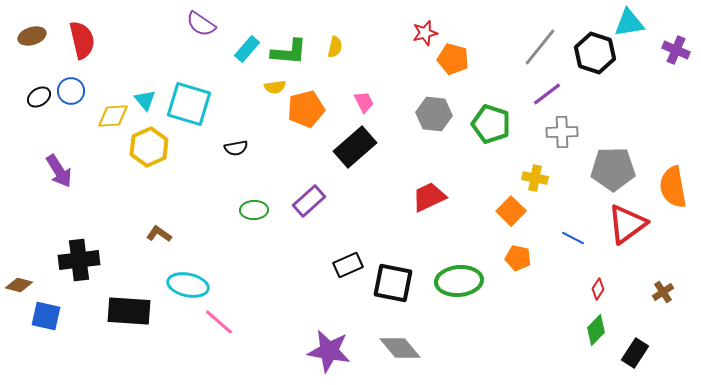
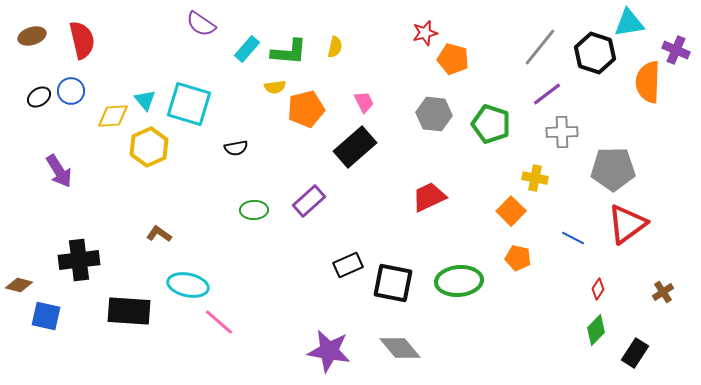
orange semicircle at (673, 187): moved 25 px left, 105 px up; rotated 12 degrees clockwise
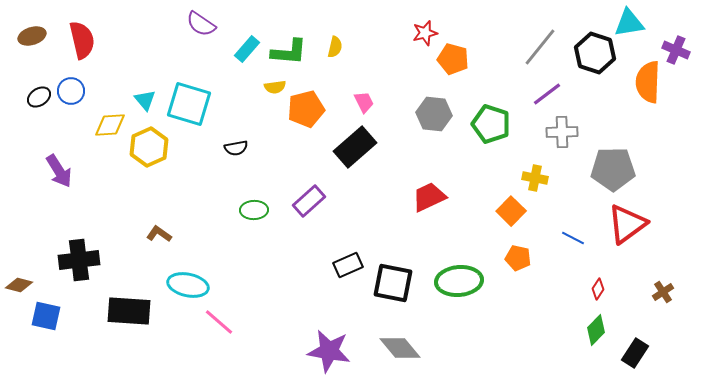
yellow diamond at (113, 116): moved 3 px left, 9 px down
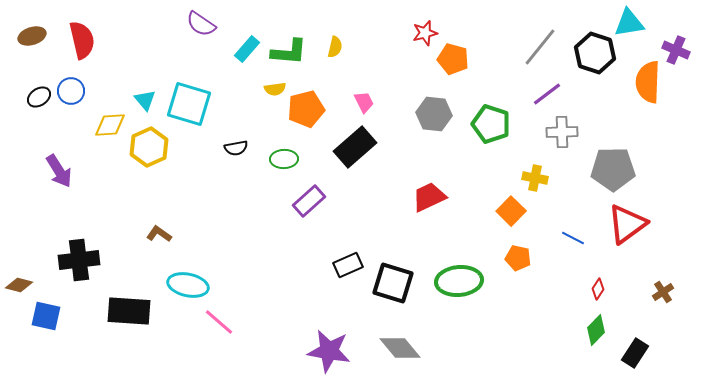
yellow semicircle at (275, 87): moved 2 px down
green ellipse at (254, 210): moved 30 px right, 51 px up
black square at (393, 283): rotated 6 degrees clockwise
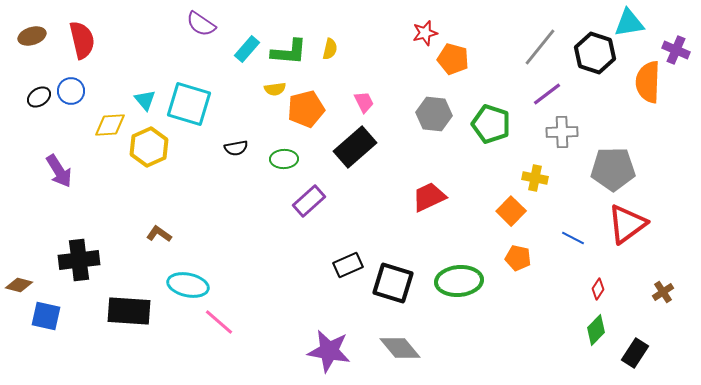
yellow semicircle at (335, 47): moved 5 px left, 2 px down
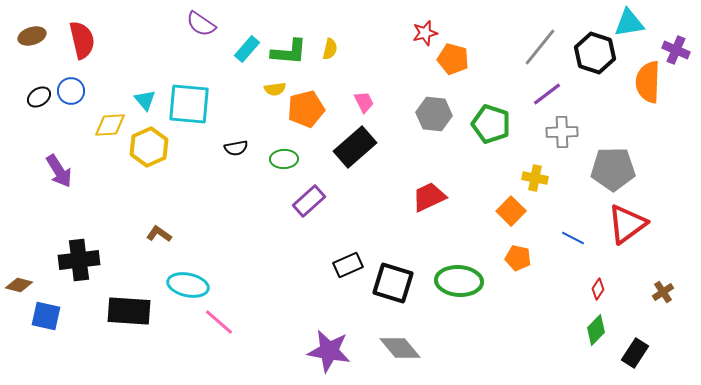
cyan square at (189, 104): rotated 12 degrees counterclockwise
green ellipse at (459, 281): rotated 9 degrees clockwise
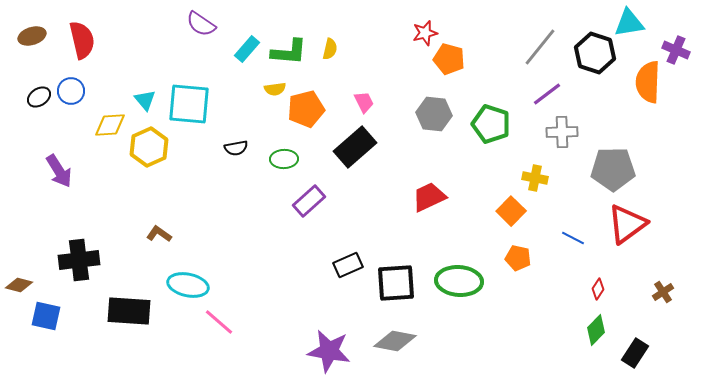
orange pentagon at (453, 59): moved 4 px left
black square at (393, 283): moved 3 px right; rotated 21 degrees counterclockwise
gray diamond at (400, 348): moved 5 px left, 7 px up; rotated 39 degrees counterclockwise
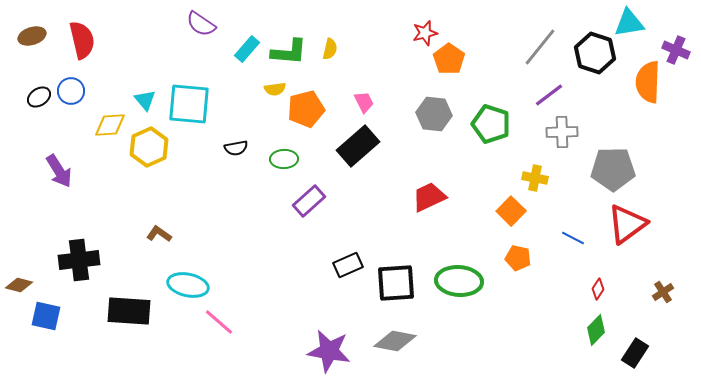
orange pentagon at (449, 59): rotated 20 degrees clockwise
purple line at (547, 94): moved 2 px right, 1 px down
black rectangle at (355, 147): moved 3 px right, 1 px up
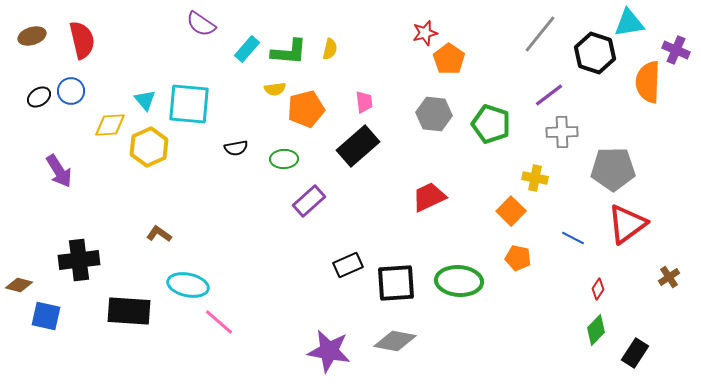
gray line at (540, 47): moved 13 px up
pink trapezoid at (364, 102): rotated 20 degrees clockwise
brown cross at (663, 292): moved 6 px right, 15 px up
